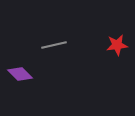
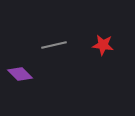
red star: moved 14 px left; rotated 15 degrees clockwise
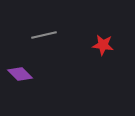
gray line: moved 10 px left, 10 px up
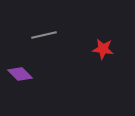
red star: moved 4 px down
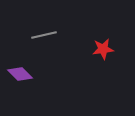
red star: rotated 15 degrees counterclockwise
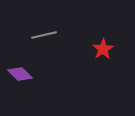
red star: rotated 25 degrees counterclockwise
